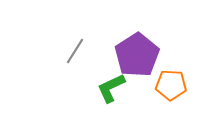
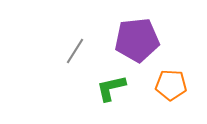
purple pentagon: moved 15 px up; rotated 27 degrees clockwise
green L-shape: rotated 12 degrees clockwise
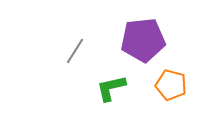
purple pentagon: moved 6 px right
orange pentagon: rotated 12 degrees clockwise
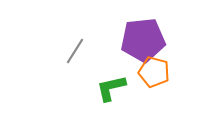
orange pentagon: moved 17 px left, 13 px up
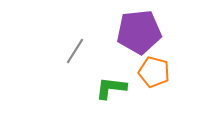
purple pentagon: moved 4 px left, 8 px up
green L-shape: rotated 20 degrees clockwise
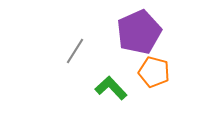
purple pentagon: rotated 18 degrees counterclockwise
green L-shape: rotated 40 degrees clockwise
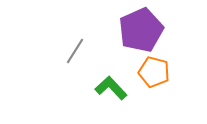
purple pentagon: moved 2 px right, 2 px up
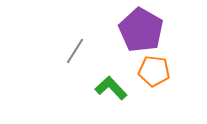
purple pentagon: rotated 18 degrees counterclockwise
orange pentagon: moved 1 px up; rotated 8 degrees counterclockwise
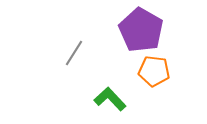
gray line: moved 1 px left, 2 px down
green L-shape: moved 1 px left, 11 px down
